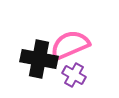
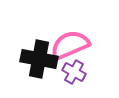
purple cross: moved 3 px up
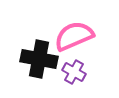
pink semicircle: moved 4 px right, 9 px up
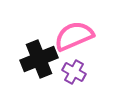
black cross: rotated 33 degrees counterclockwise
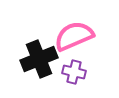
purple cross: rotated 15 degrees counterclockwise
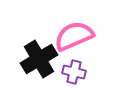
black cross: rotated 9 degrees counterclockwise
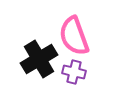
pink semicircle: rotated 87 degrees counterclockwise
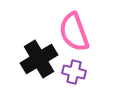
pink semicircle: moved 4 px up
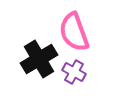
purple cross: rotated 15 degrees clockwise
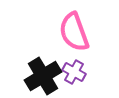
black cross: moved 4 px right, 17 px down
